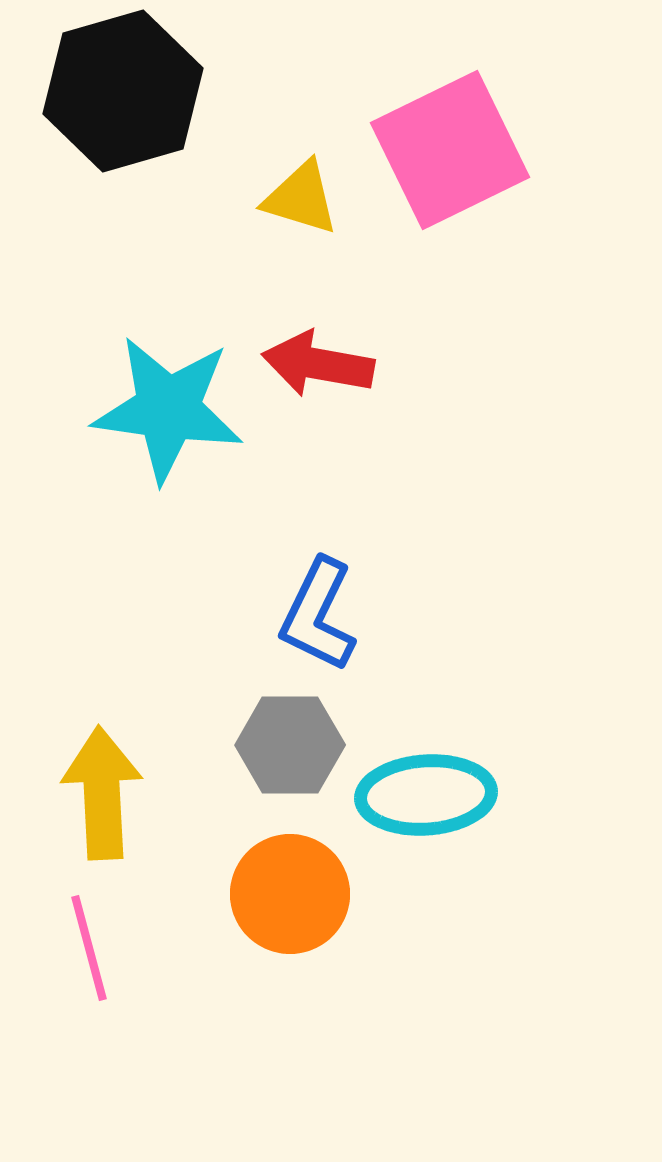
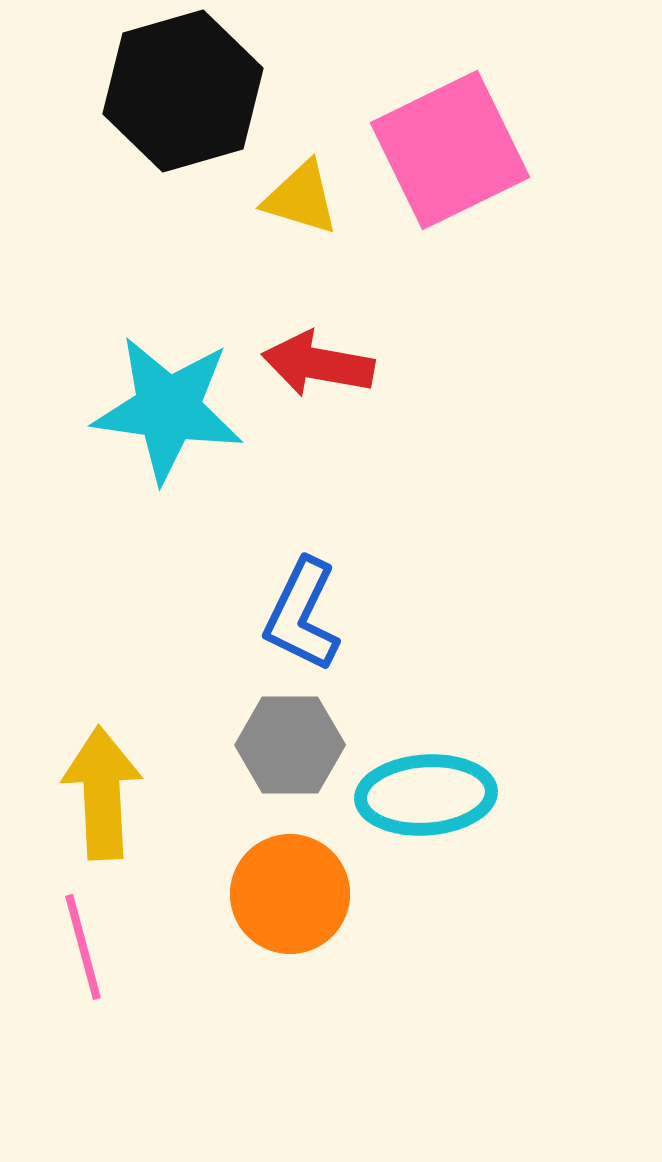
black hexagon: moved 60 px right
blue L-shape: moved 16 px left
pink line: moved 6 px left, 1 px up
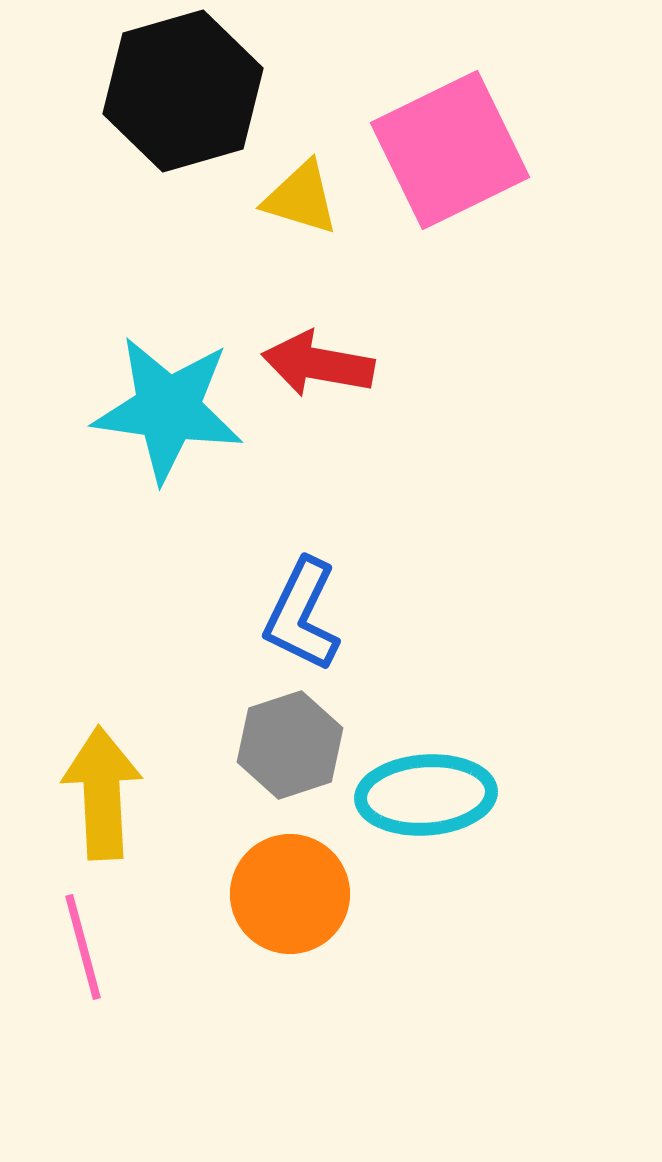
gray hexagon: rotated 18 degrees counterclockwise
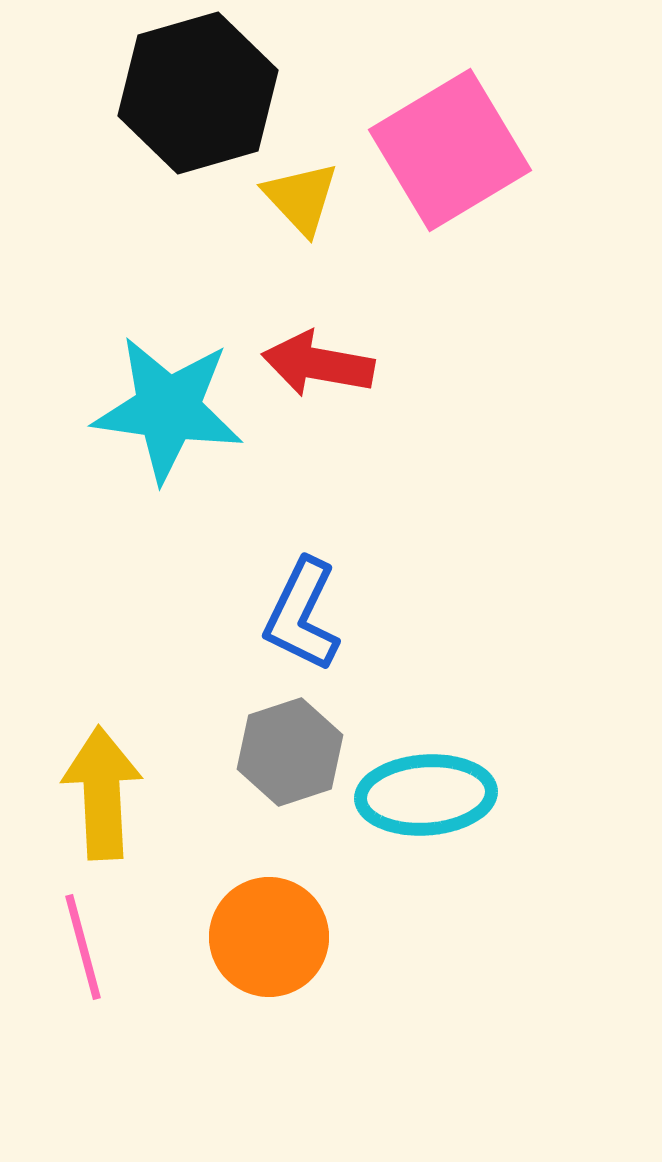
black hexagon: moved 15 px right, 2 px down
pink square: rotated 5 degrees counterclockwise
yellow triangle: rotated 30 degrees clockwise
gray hexagon: moved 7 px down
orange circle: moved 21 px left, 43 px down
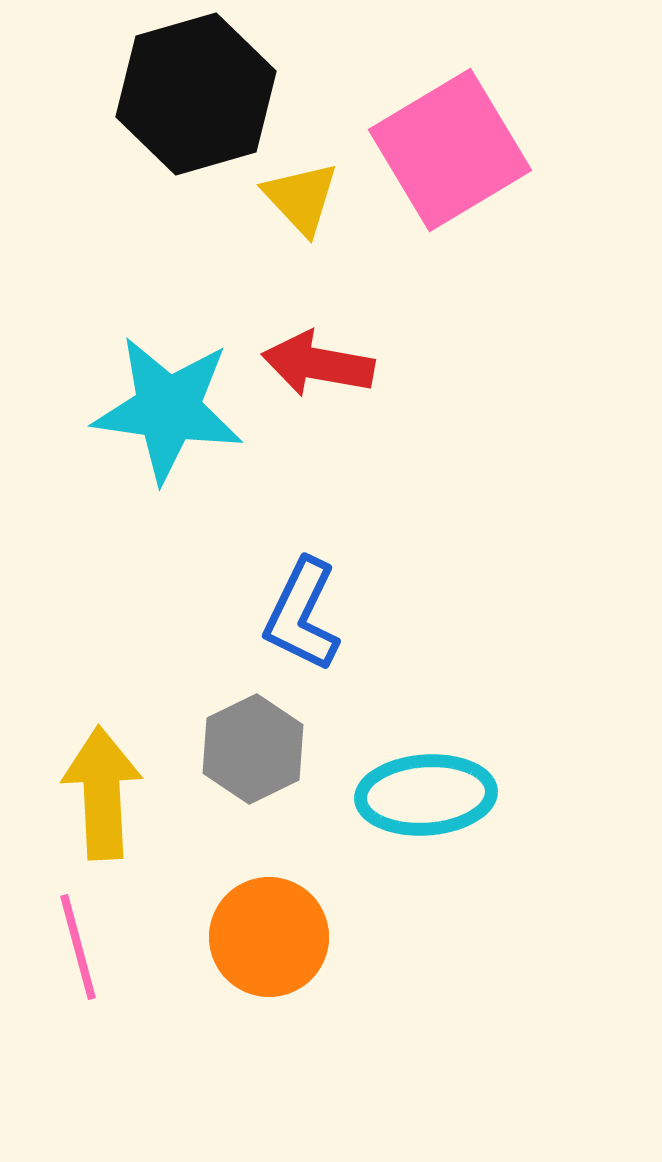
black hexagon: moved 2 px left, 1 px down
gray hexagon: moved 37 px left, 3 px up; rotated 8 degrees counterclockwise
pink line: moved 5 px left
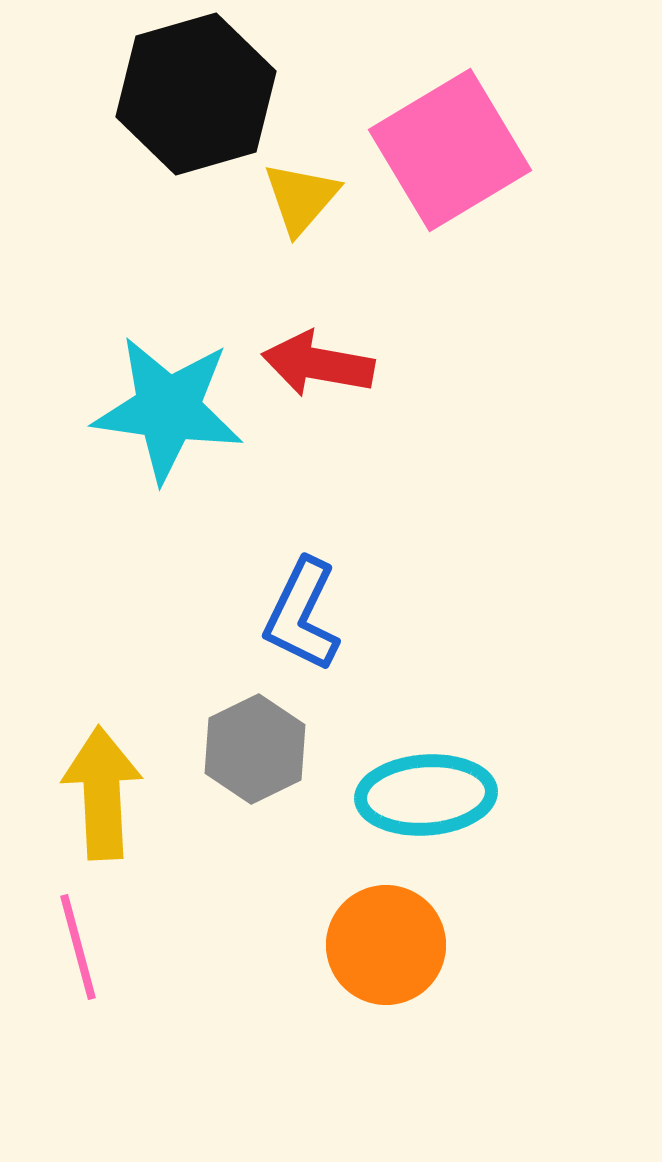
yellow triangle: rotated 24 degrees clockwise
gray hexagon: moved 2 px right
orange circle: moved 117 px right, 8 px down
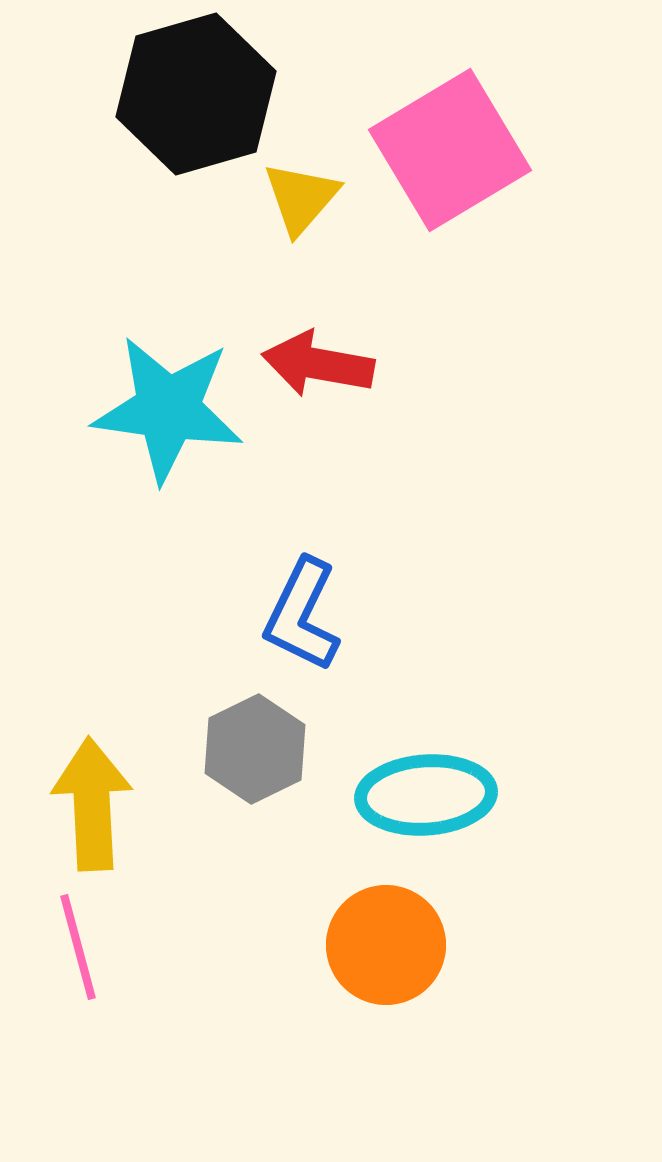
yellow arrow: moved 10 px left, 11 px down
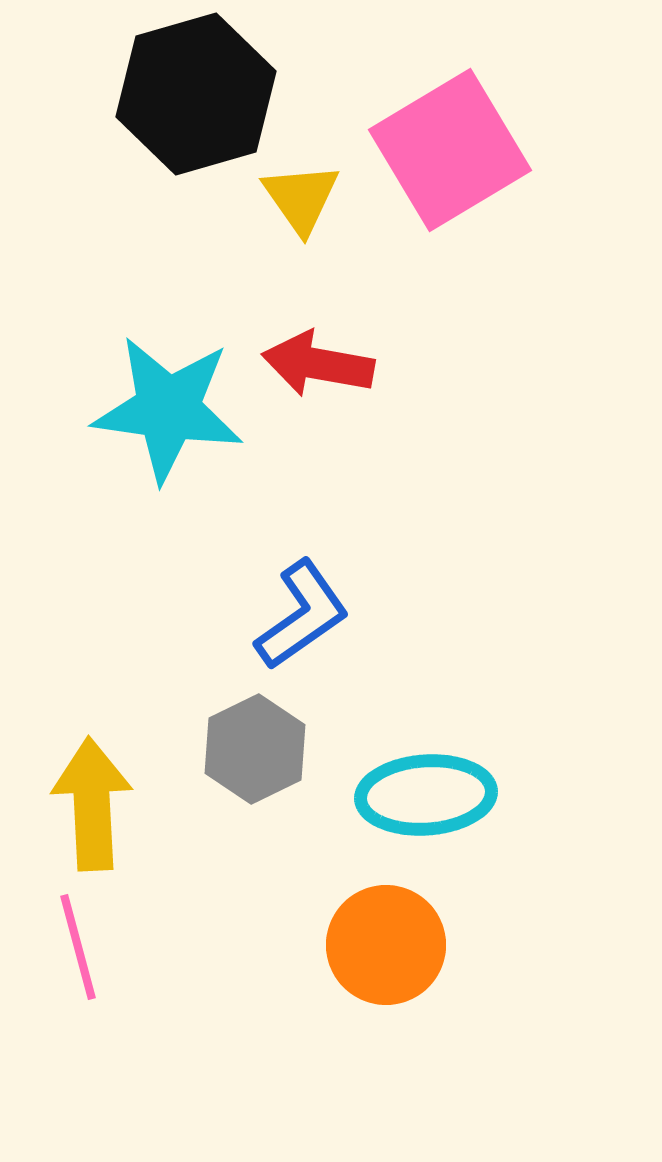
yellow triangle: rotated 16 degrees counterclockwise
blue L-shape: rotated 151 degrees counterclockwise
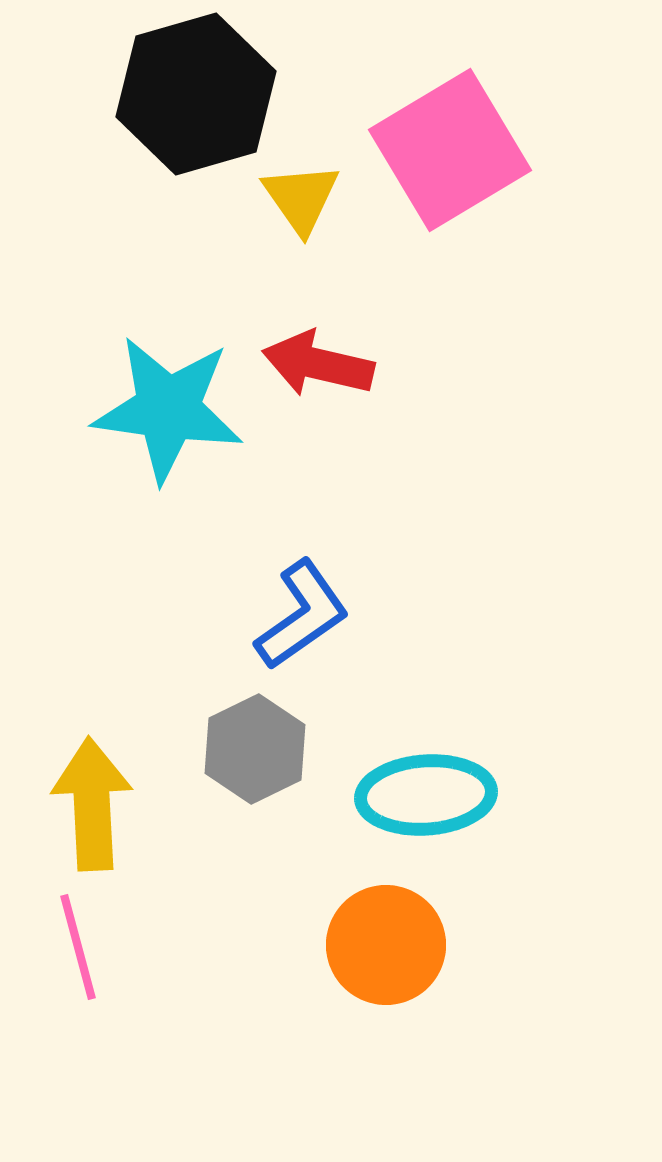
red arrow: rotated 3 degrees clockwise
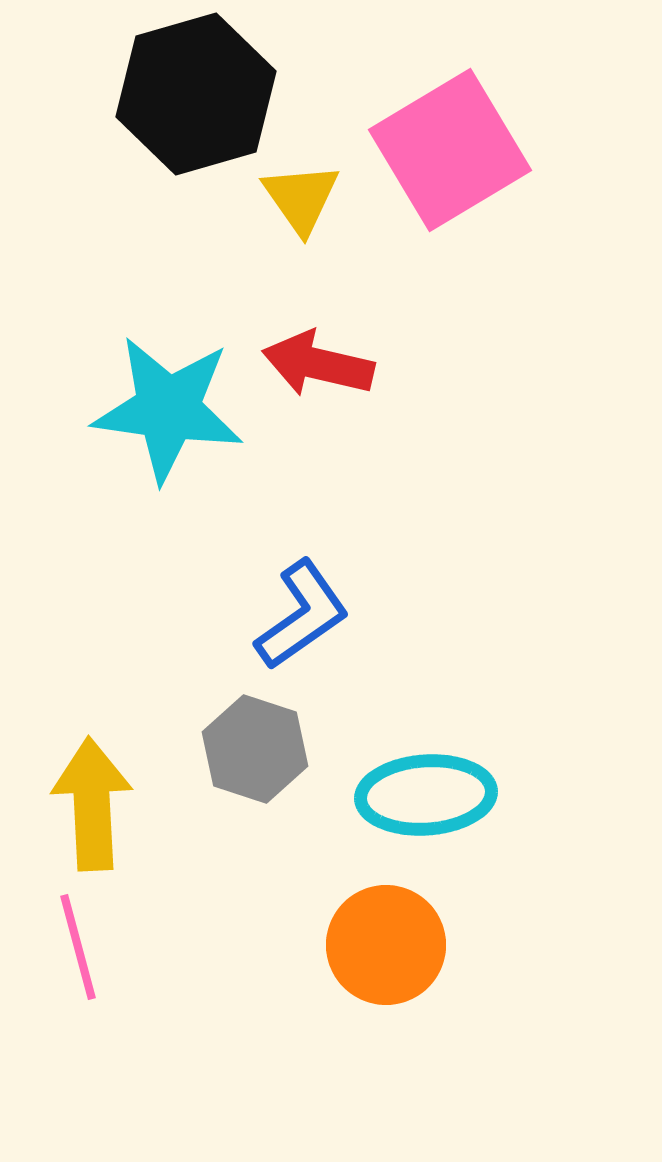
gray hexagon: rotated 16 degrees counterclockwise
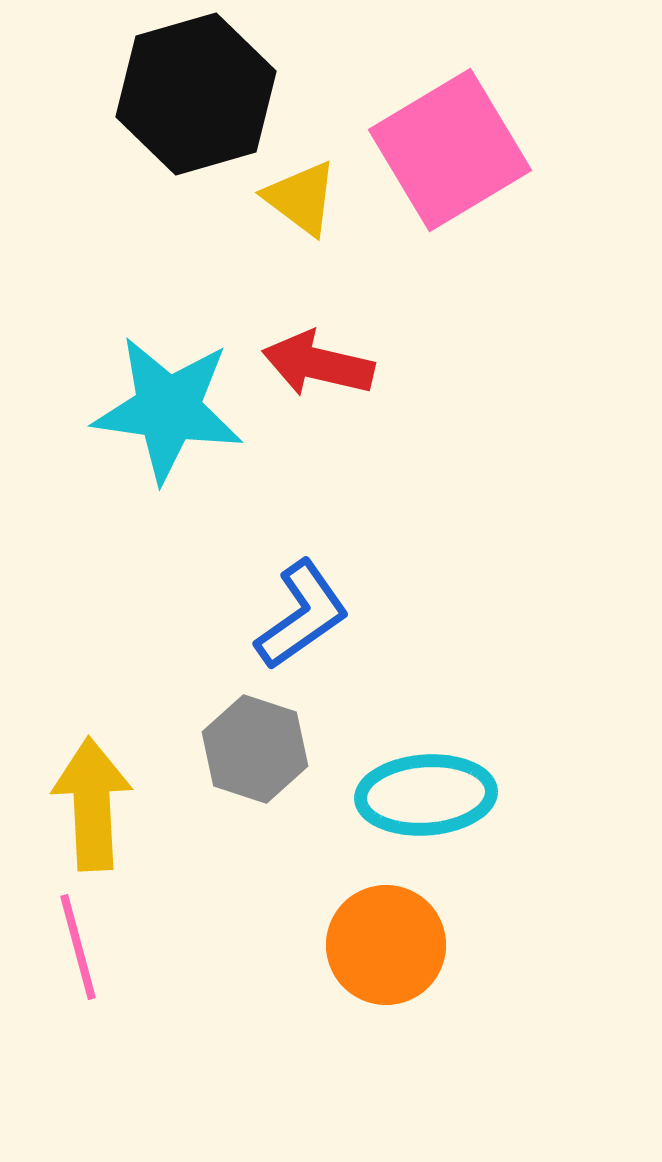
yellow triangle: rotated 18 degrees counterclockwise
